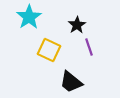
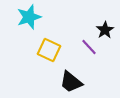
cyan star: rotated 15 degrees clockwise
black star: moved 28 px right, 5 px down
purple line: rotated 24 degrees counterclockwise
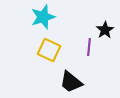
cyan star: moved 14 px right
purple line: rotated 48 degrees clockwise
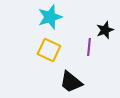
cyan star: moved 7 px right
black star: rotated 12 degrees clockwise
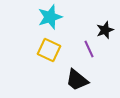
purple line: moved 2 px down; rotated 30 degrees counterclockwise
black trapezoid: moved 6 px right, 2 px up
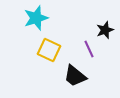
cyan star: moved 14 px left, 1 px down
black trapezoid: moved 2 px left, 4 px up
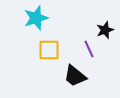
yellow square: rotated 25 degrees counterclockwise
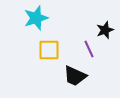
black trapezoid: rotated 15 degrees counterclockwise
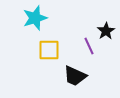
cyan star: moved 1 px left
black star: moved 1 px right, 1 px down; rotated 12 degrees counterclockwise
purple line: moved 3 px up
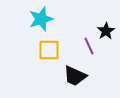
cyan star: moved 6 px right, 1 px down
